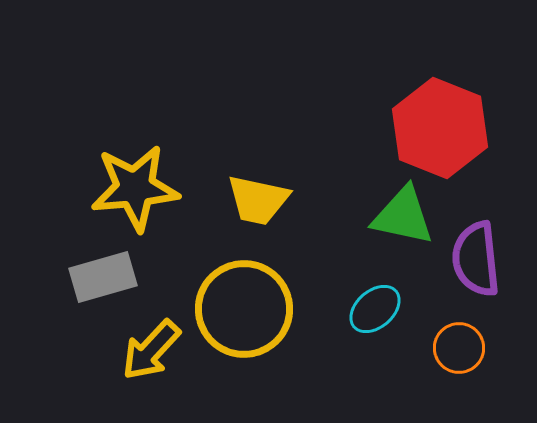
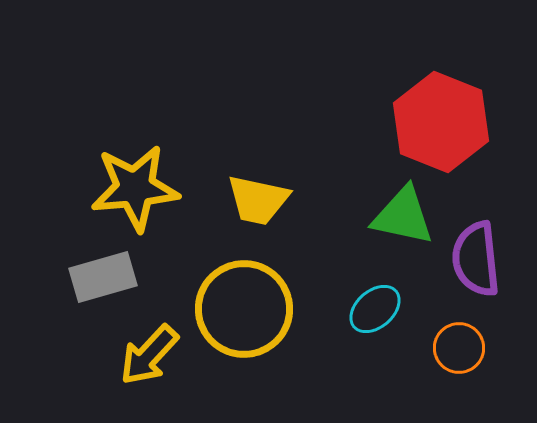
red hexagon: moved 1 px right, 6 px up
yellow arrow: moved 2 px left, 5 px down
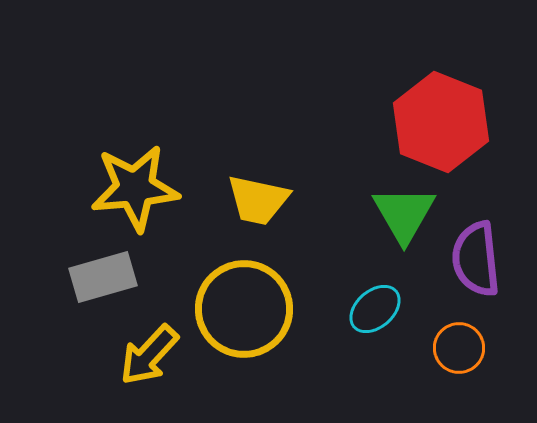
green triangle: moved 1 px right, 2 px up; rotated 48 degrees clockwise
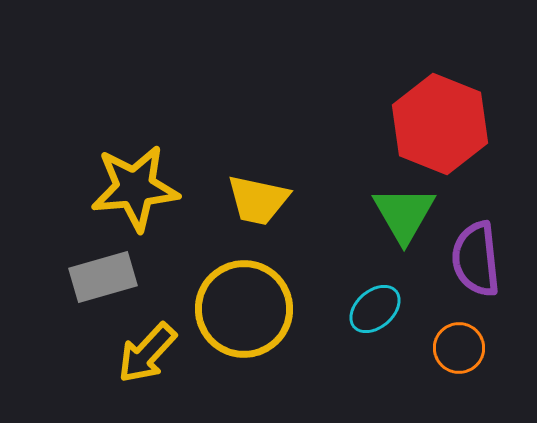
red hexagon: moved 1 px left, 2 px down
yellow arrow: moved 2 px left, 2 px up
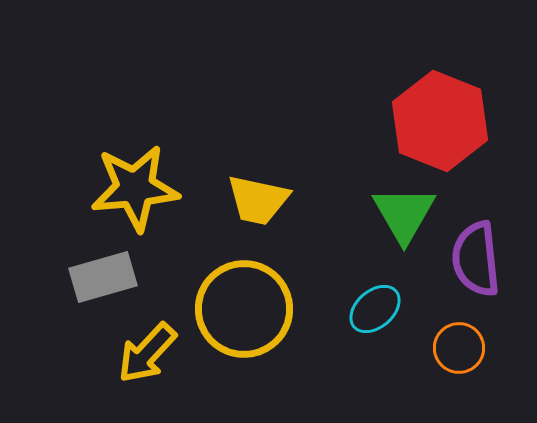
red hexagon: moved 3 px up
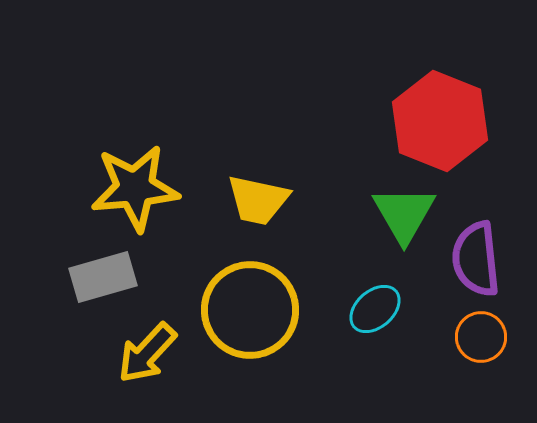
yellow circle: moved 6 px right, 1 px down
orange circle: moved 22 px right, 11 px up
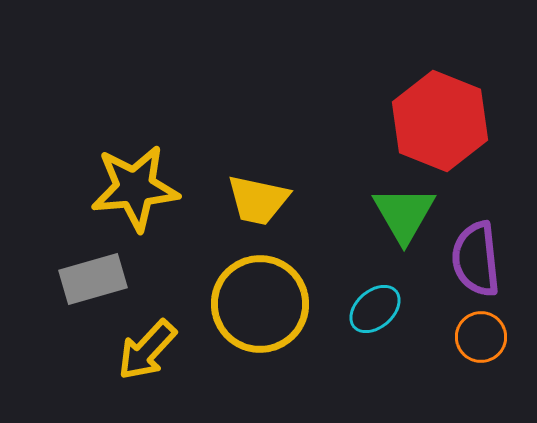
gray rectangle: moved 10 px left, 2 px down
yellow circle: moved 10 px right, 6 px up
yellow arrow: moved 3 px up
